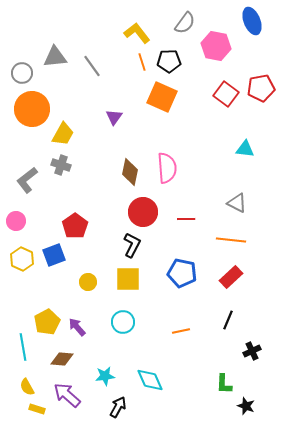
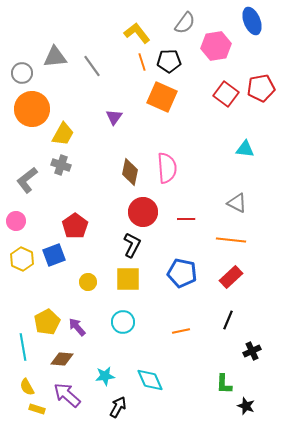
pink hexagon at (216, 46): rotated 20 degrees counterclockwise
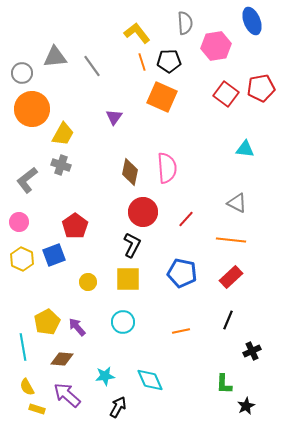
gray semicircle at (185, 23): rotated 40 degrees counterclockwise
red line at (186, 219): rotated 48 degrees counterclockwise
pink circle at (16, 221): moved 3 px right, 1 px down
black star at (246, 406): rotated 24 degrees clockwise
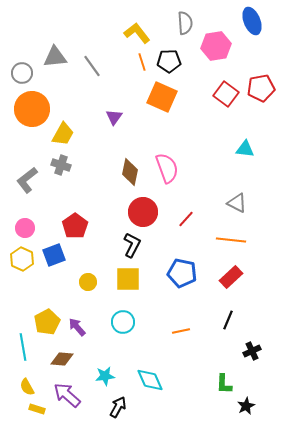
pink semicircle at (167, 168): rotated 16 degrees counterclockwise
pink circle at (19, 222): moved 6 px right, 6 px down
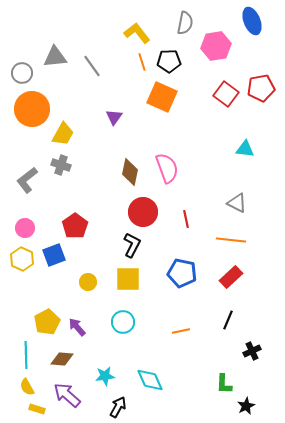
gray semicircle at (185, 23): rotated 15 degrees clockwise
red line at (186, 219): rotated 54 degrees counterclockwise
cyan line at (23, 347): moved 3 px right, 8 px down; rotated 8 degrees clockwise
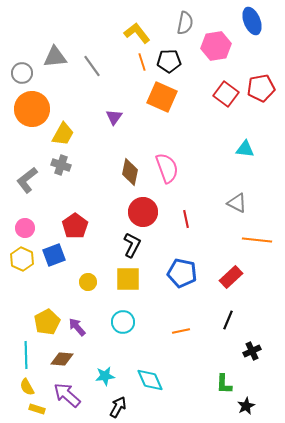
orange line at (231, 240): moved 26 px right
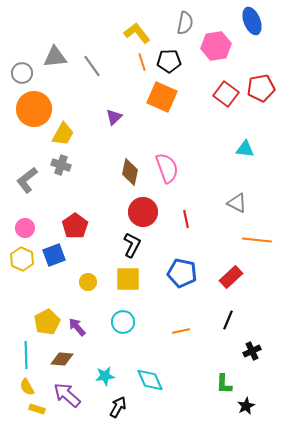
orange circle at (32, 109): moved 2 px right
purple triangle at (114, 117): rotated 12 degrees clockwise
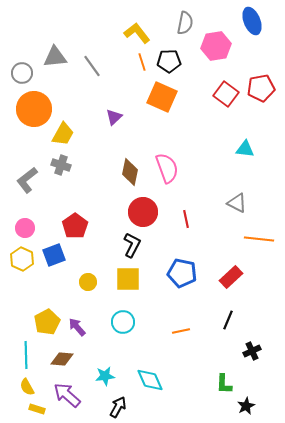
orange line at (257, 240): moved 2 px right, 1 px up
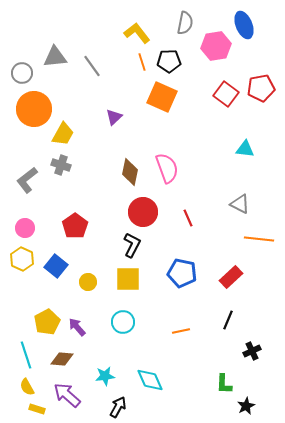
blue ellipse at (252, 21): moved 8 px left, 4 px down
gray triangle at (237, 203): moved 3 px right, 1 px down
red line at (186, 219): moved 2 px right, 1 px up; rotated 12 degrees counterclockwise
blue square at (54, 255): moved 2 px right, 11 px down; rotated 30 degrees counterclockwise
cyan line at (26, 355): rotated 16 degrees counterclockwise
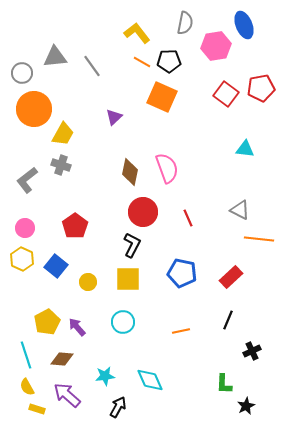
orange line at (142, 62): rotated 42 degrees counterclockwise
gray triangle at (240, 204): moved 6 px down
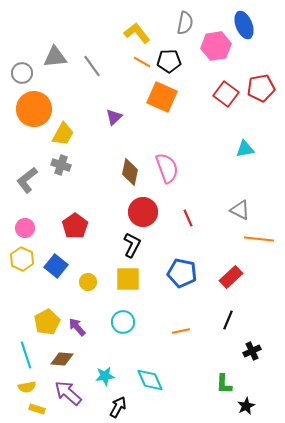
cyan triangle at (245, 149): rotated 18 degrees counterclockwise
yellow semicircle at (27, 387): rotated 72 degrees counterclockwise
purple arrow at (67, 395): moved 1 px right, 2 px up
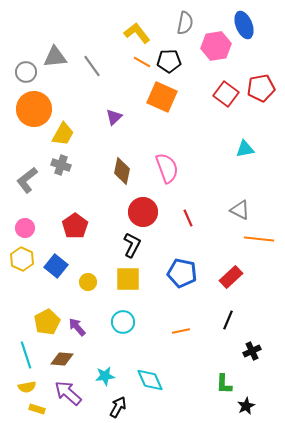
gray circle at (22, 73): moved 4 px right, 1 px up
brown diamond at (130, 172): moved 8 px left, 1 px up
